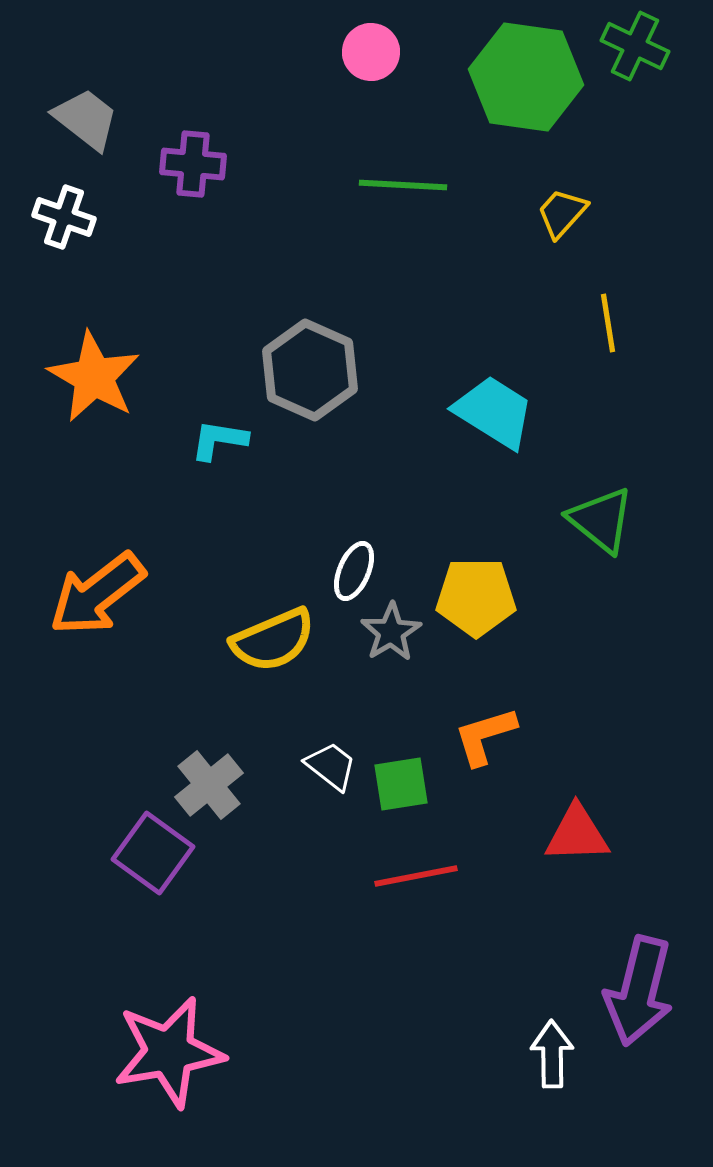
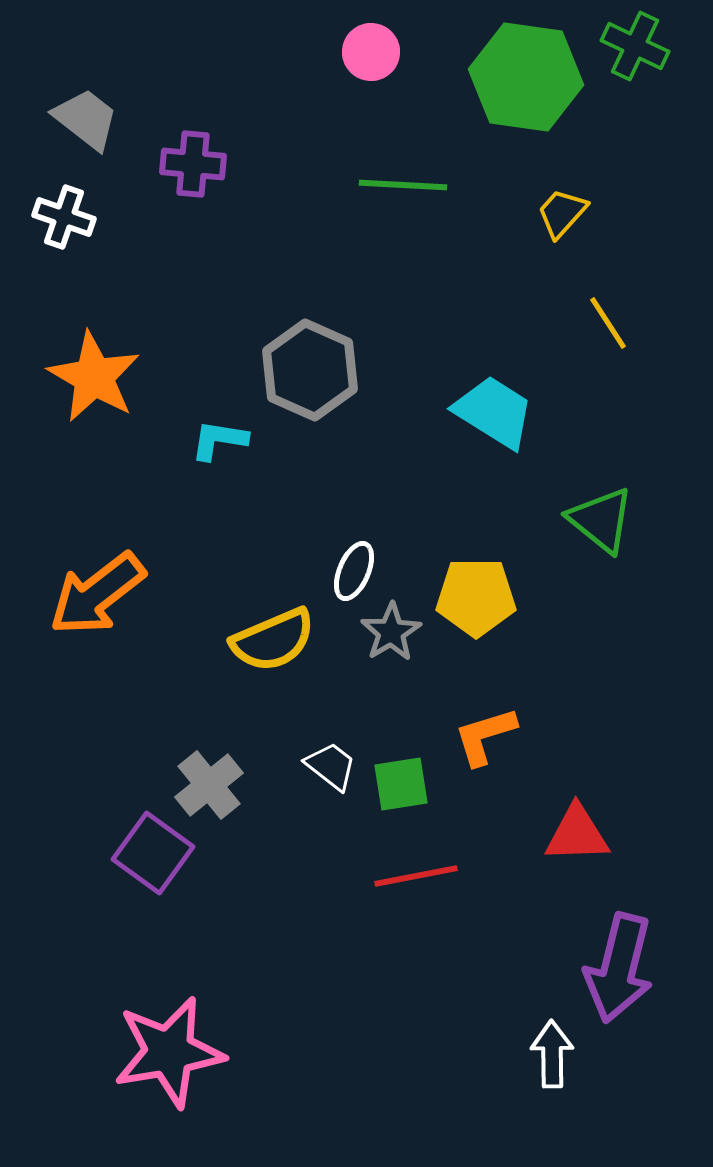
yellow line: rotated 24 degrees counterclockwise
purple arrow: moved 20 px left, 23 px up
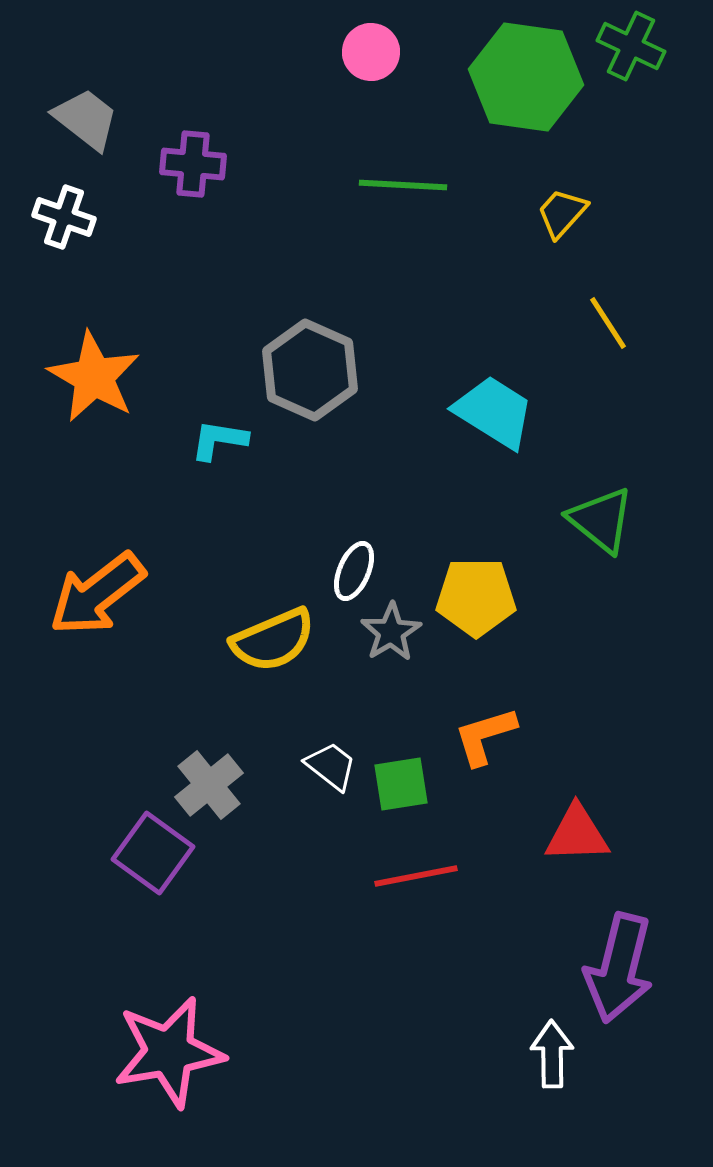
green cross: moved 4 px left
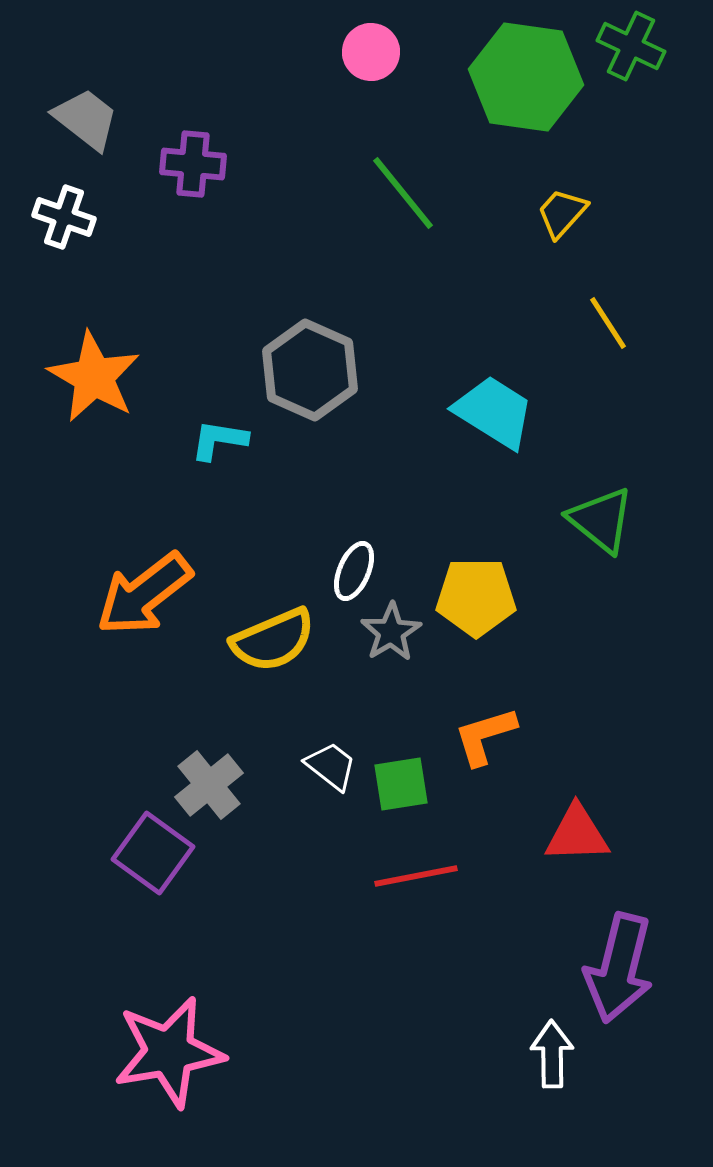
green line: moved 8 px down; rotated 48 degrees clockwise
orange arrow: moved 47 px right
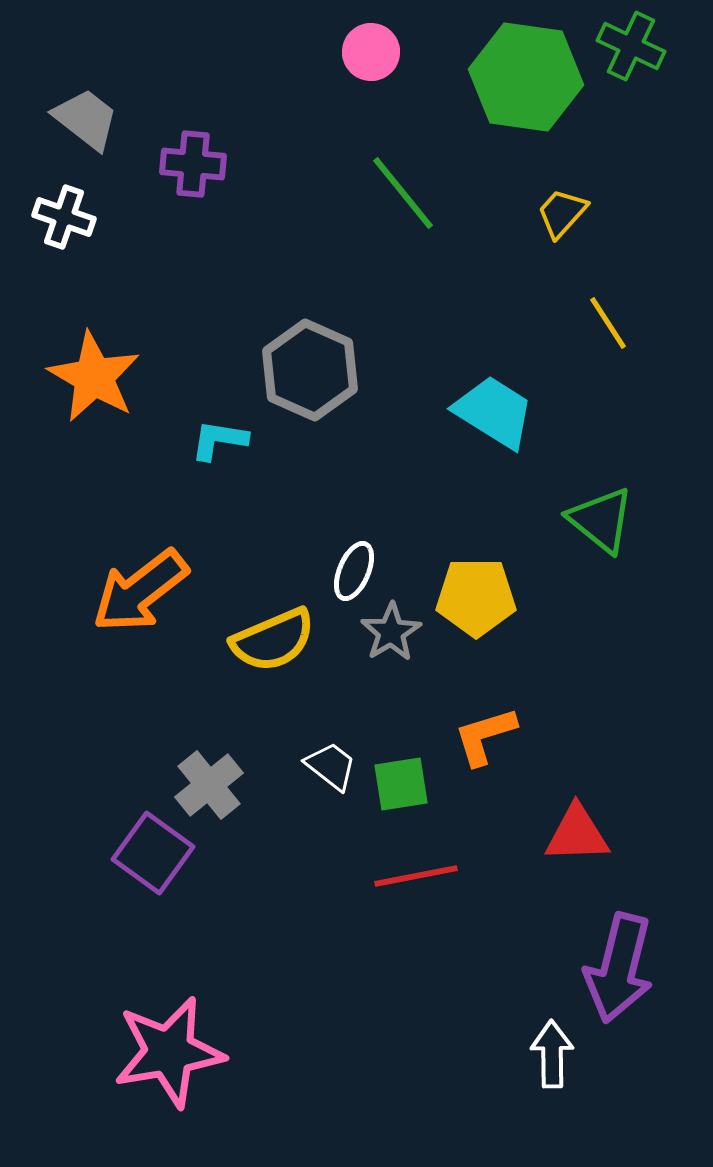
orange arrow: moved 4 px left, 3 px up
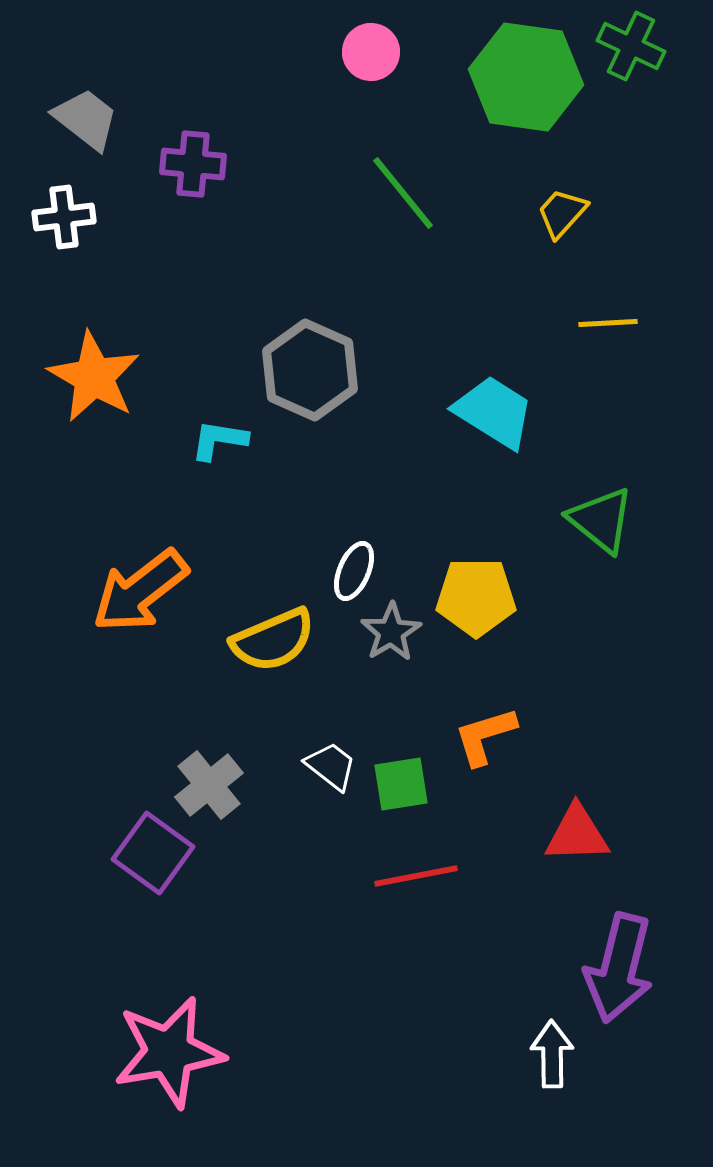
white cross: rotated 26 degrees counterclockwise
yellow line: rotated 60 degrees counterclockwise
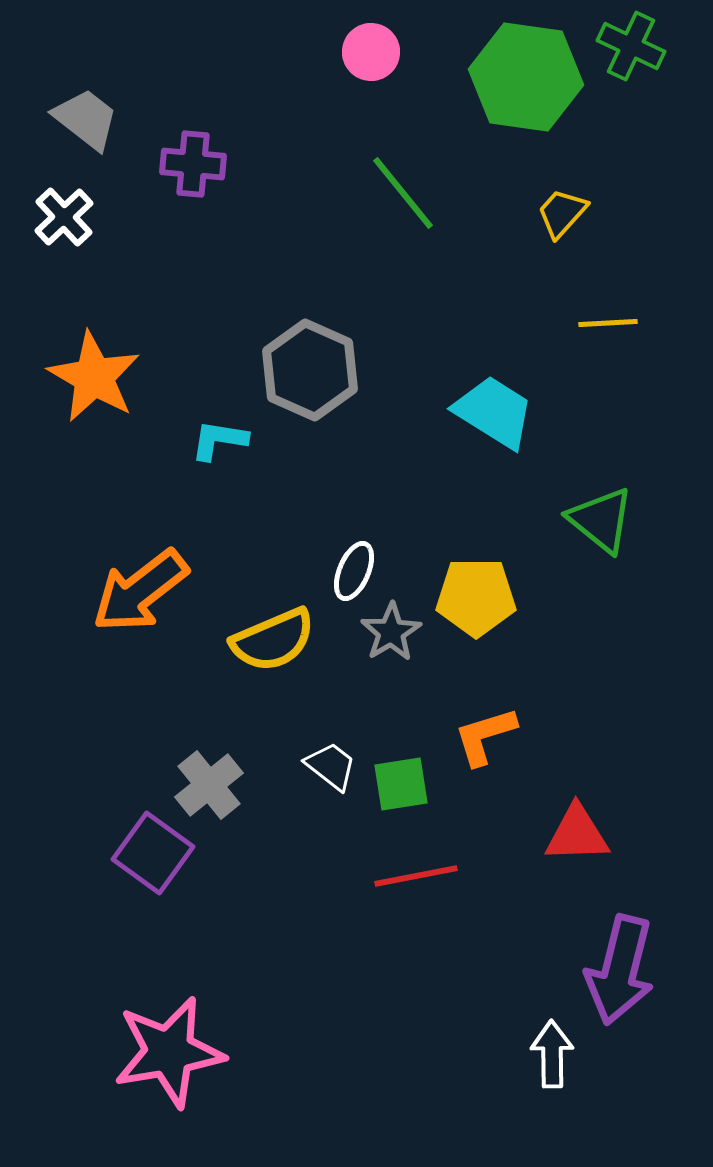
white cross: rotated 36 degrees counterclockwise
purple arrow: moved 1 px right, 2 px down
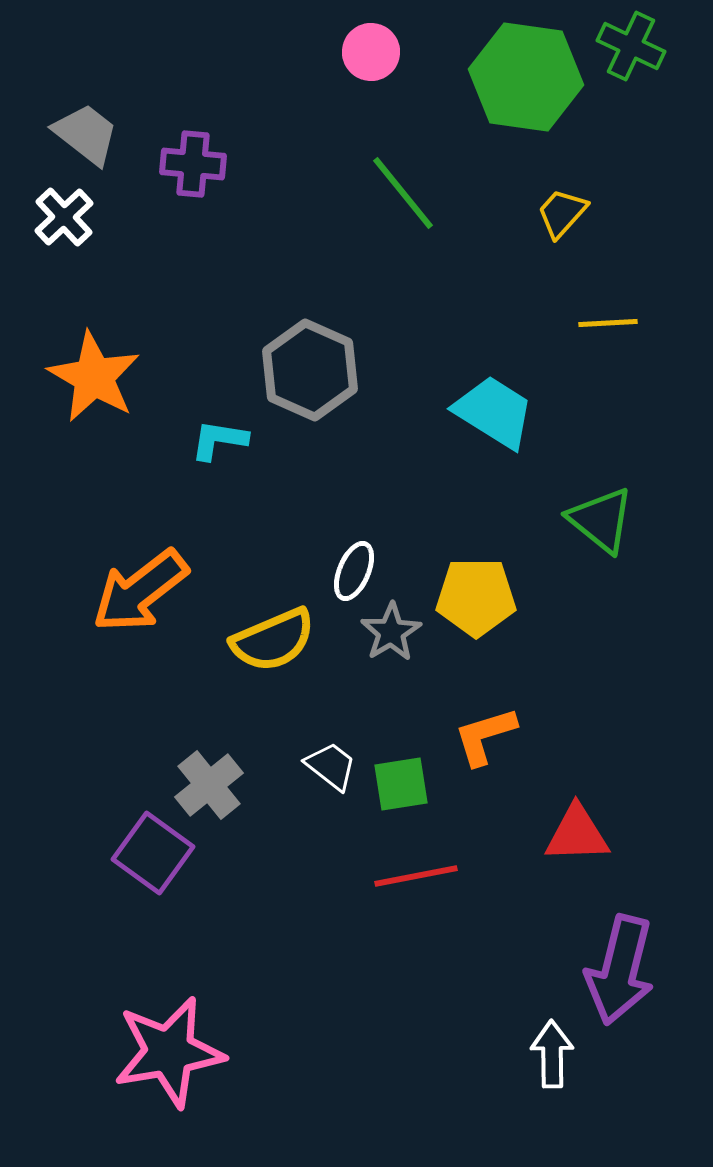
gray trapezoid: moved 15 px down
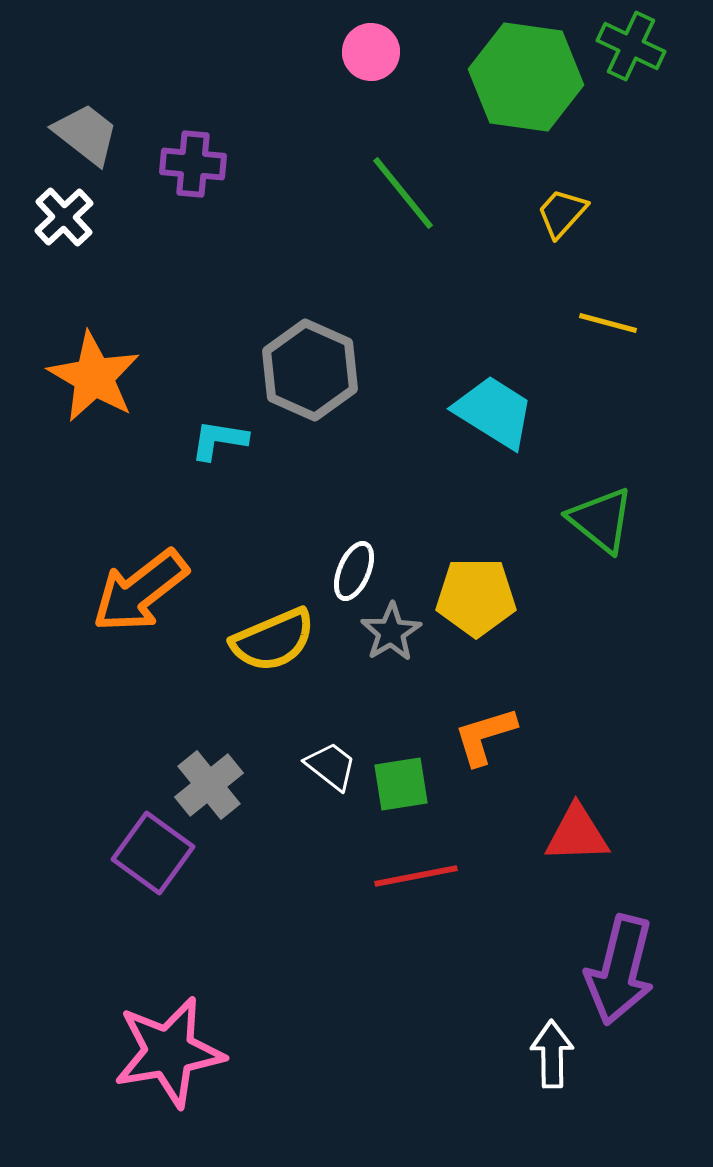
yellow line: rotated 18 degrees clockwise
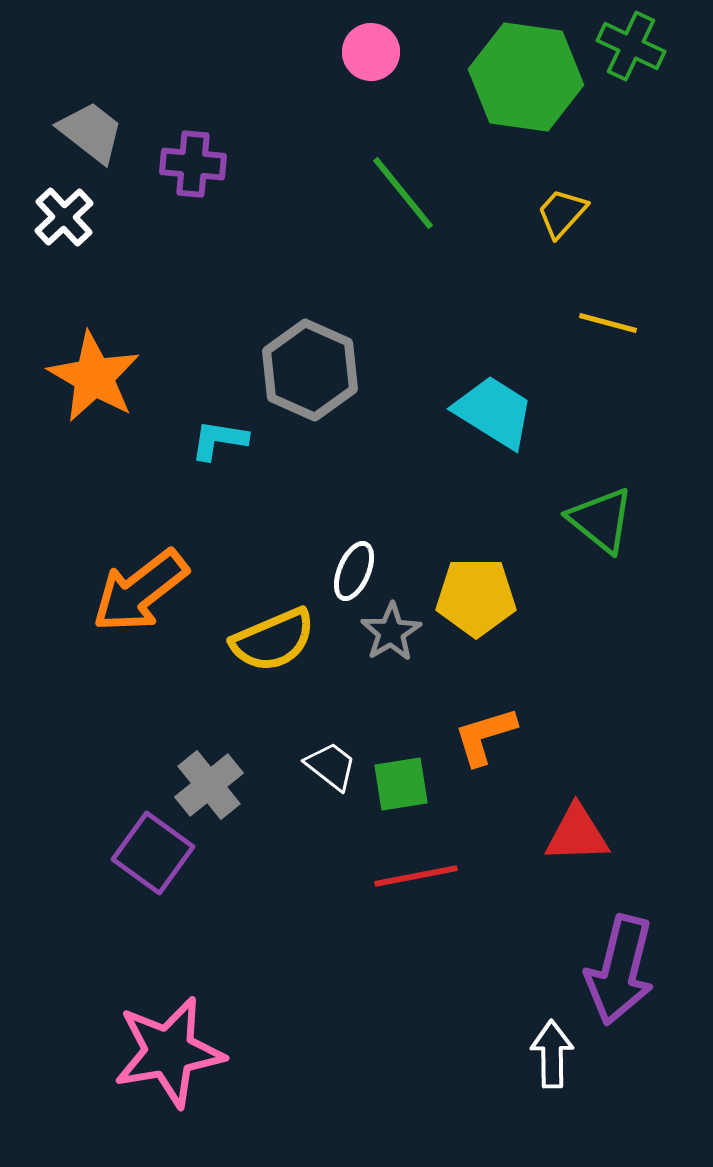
gray trapezoid: moved 5 px right, 2 px up
